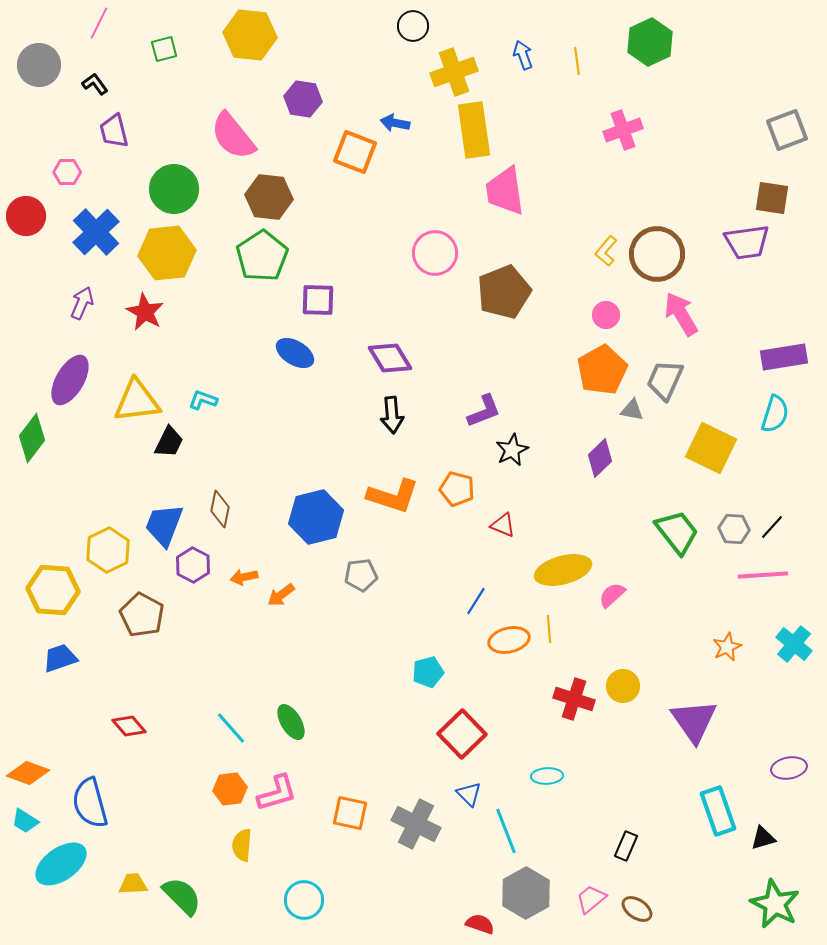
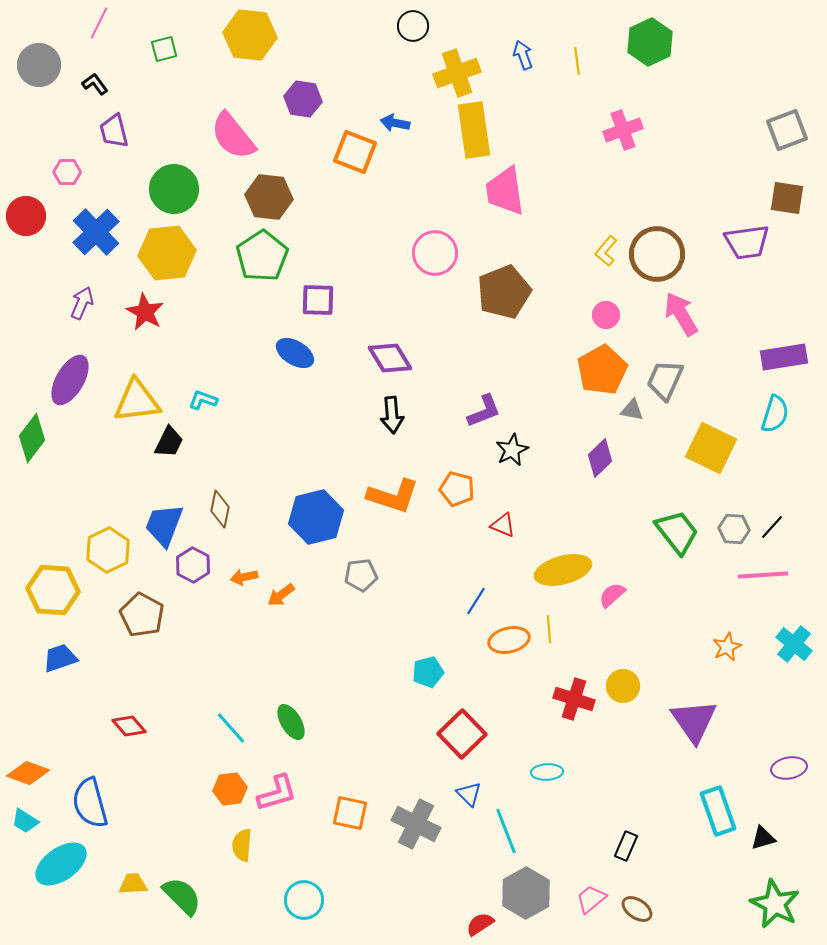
yellow cross at (454, 72): moved 3 px right, 1 px down
brown square at (772, 198): moved 15 px right
cyan ellipse at (547, 776): moved 4 px up
red semicircle at (480, 924): rotated 52 degrees counterclockwise
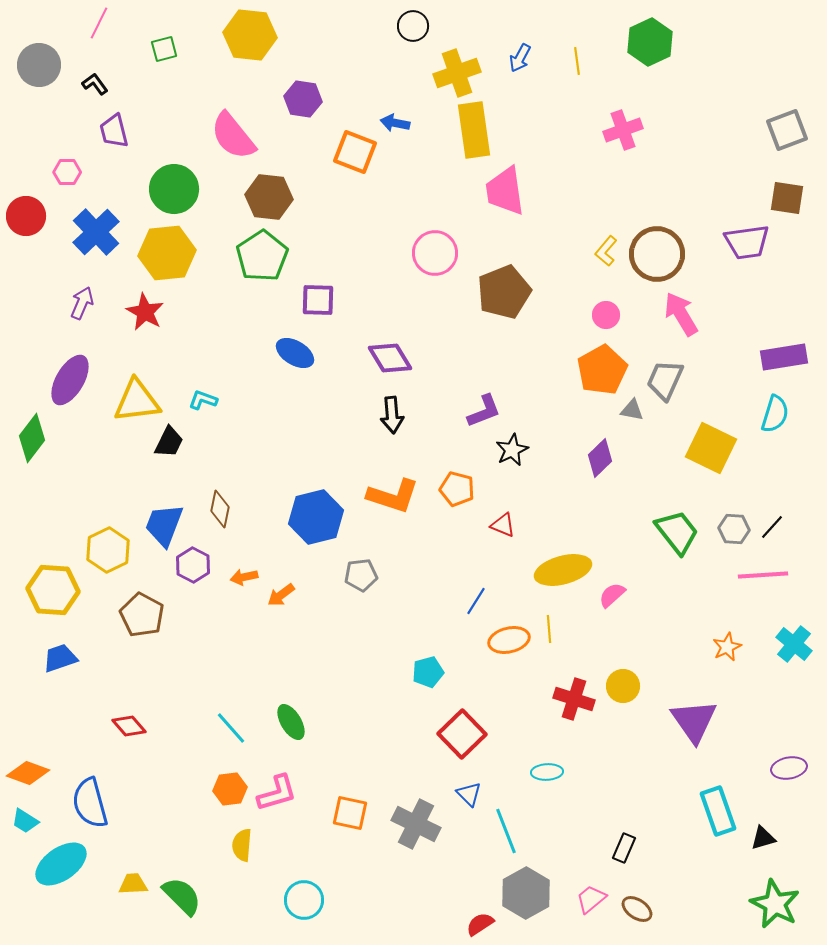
blue arrow at (523, 55): moved 3 px left, 3 px down; rotated 132 degrees counterclockwise
black rectangle at (626, 846): moved 2 px left, 2 px down
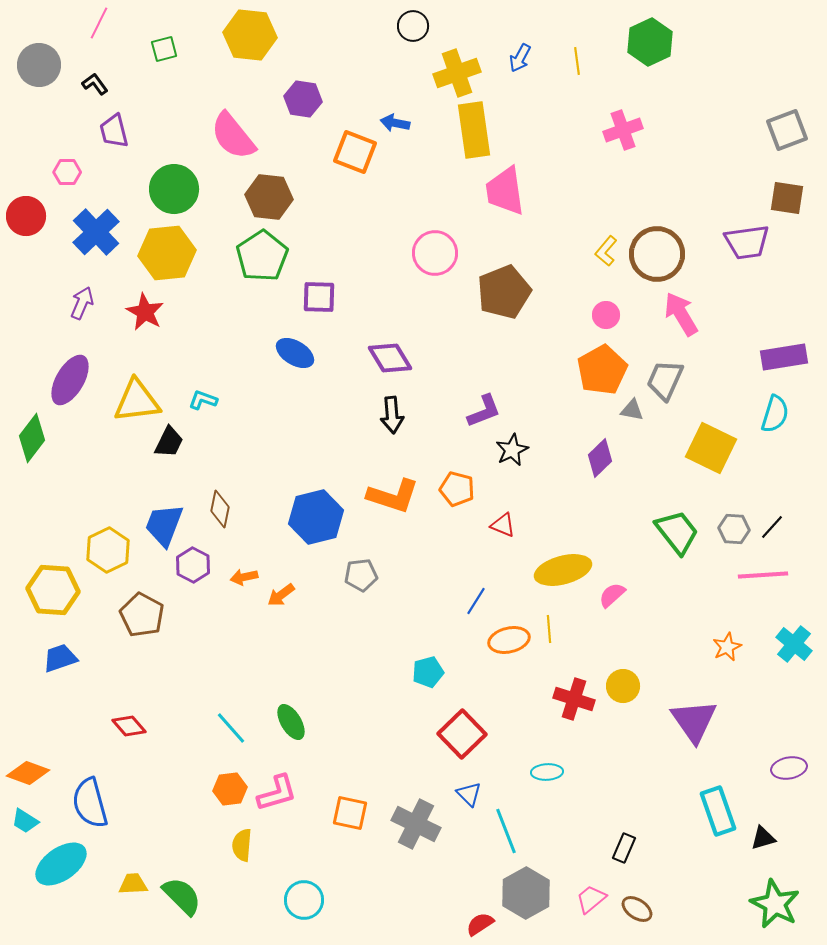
purple square at (318, 300): moved 1 px right, 3 px up
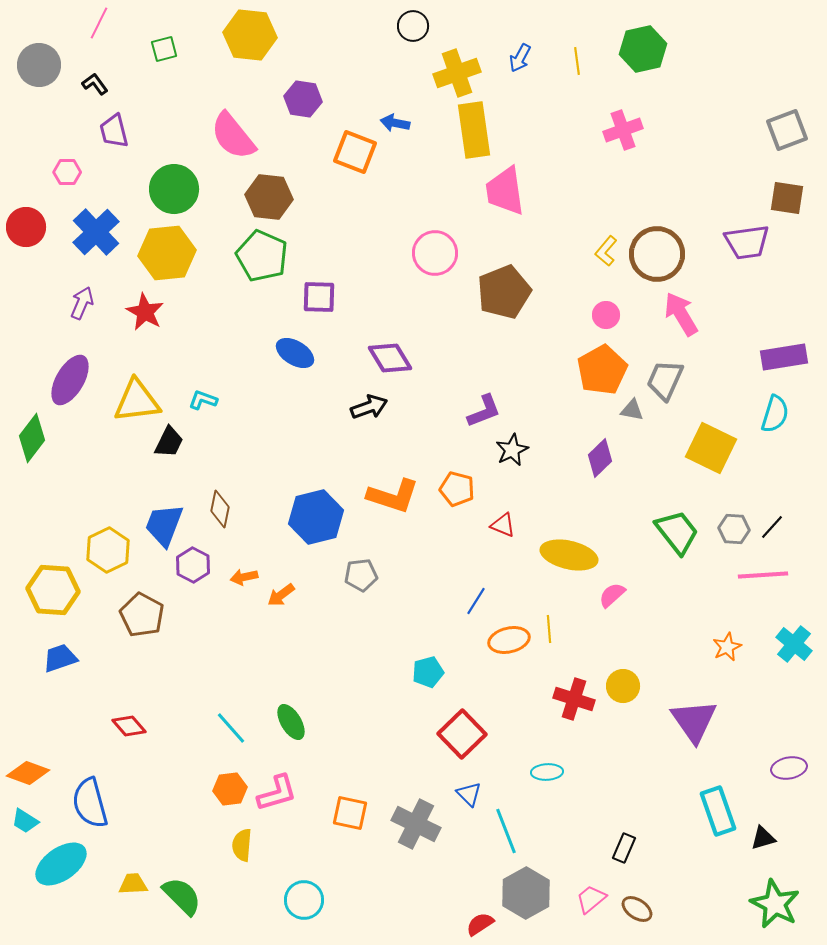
green hexagon at (650, 42): moved 7 px left, 7 px down; rotated 12 degrees clockwise
red circle at (26, 216): moved 11 px down
green pentagon at (262, 256): rotated 15 degrees counterclockwise
black arrow at (392, 415): moved 23 px left, 8 px up; rotated 105 degrees counterclockwise
yellow ellipse at (563, 570): moved 6 px right, 15 px up; rotated 28 degrees clockwise
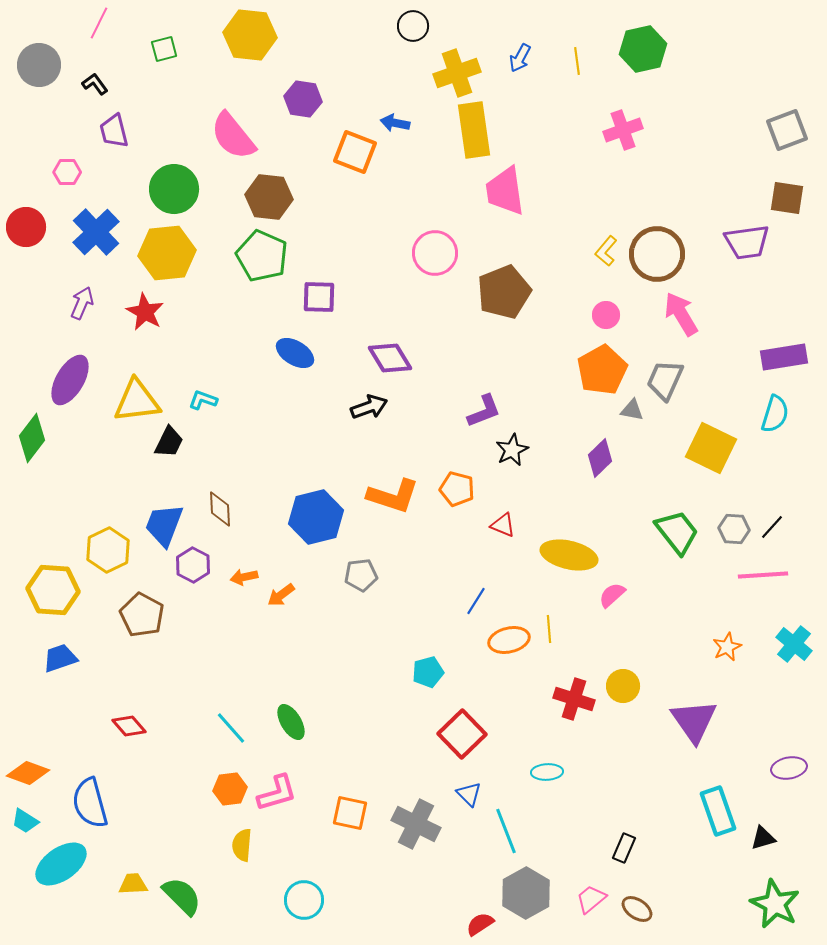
brown diamond at (220, 509): rotated 15 degrees counterclockwise
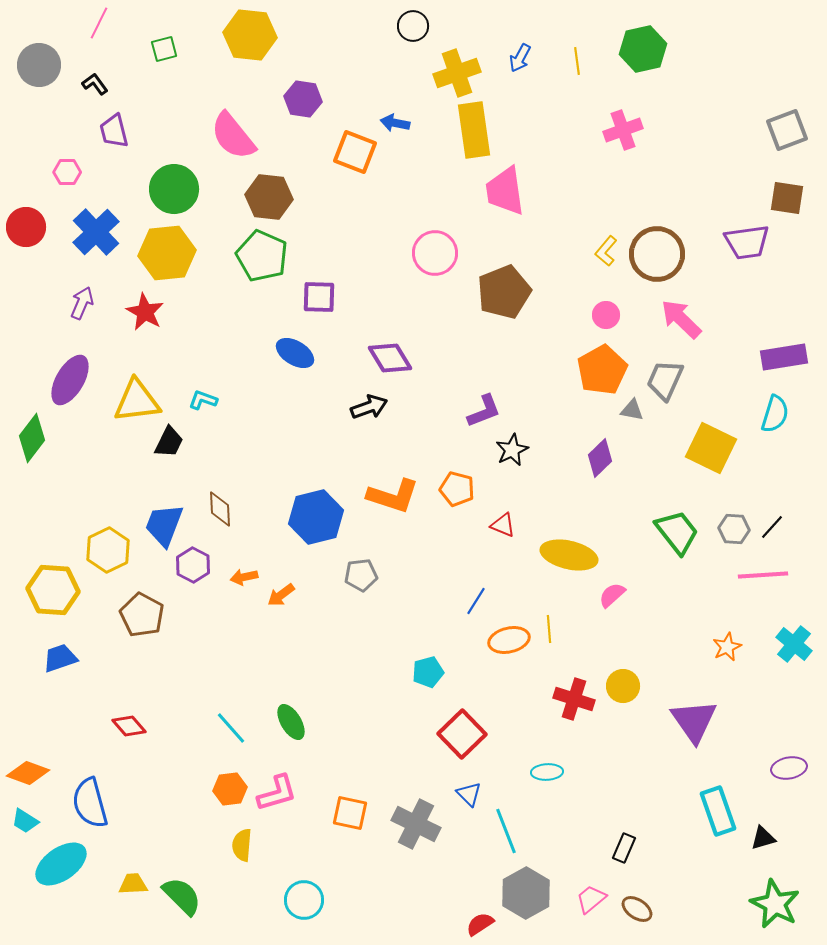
pink arrow at (681, 314): moved 5 px down; rotated 15 degrees counterclockwise
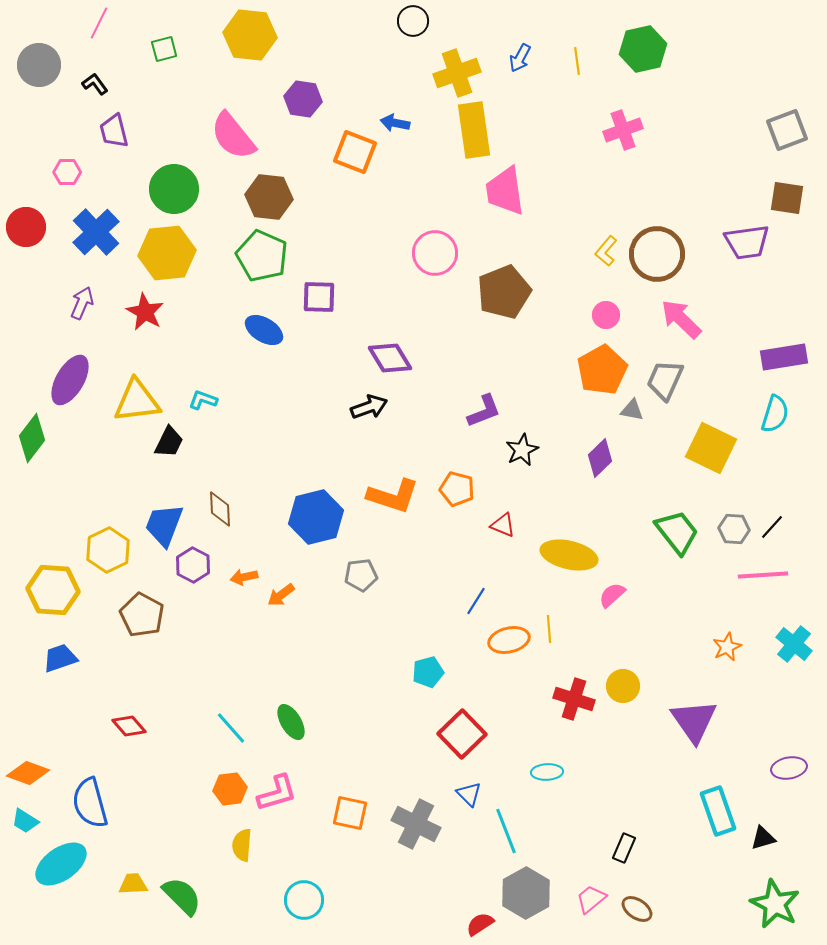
black circle at (413, 26): moved 5 px up
blue ellipse at (295, 353): moved 31 px left, 23 px up
black star at (512, 450): moved 10 px right
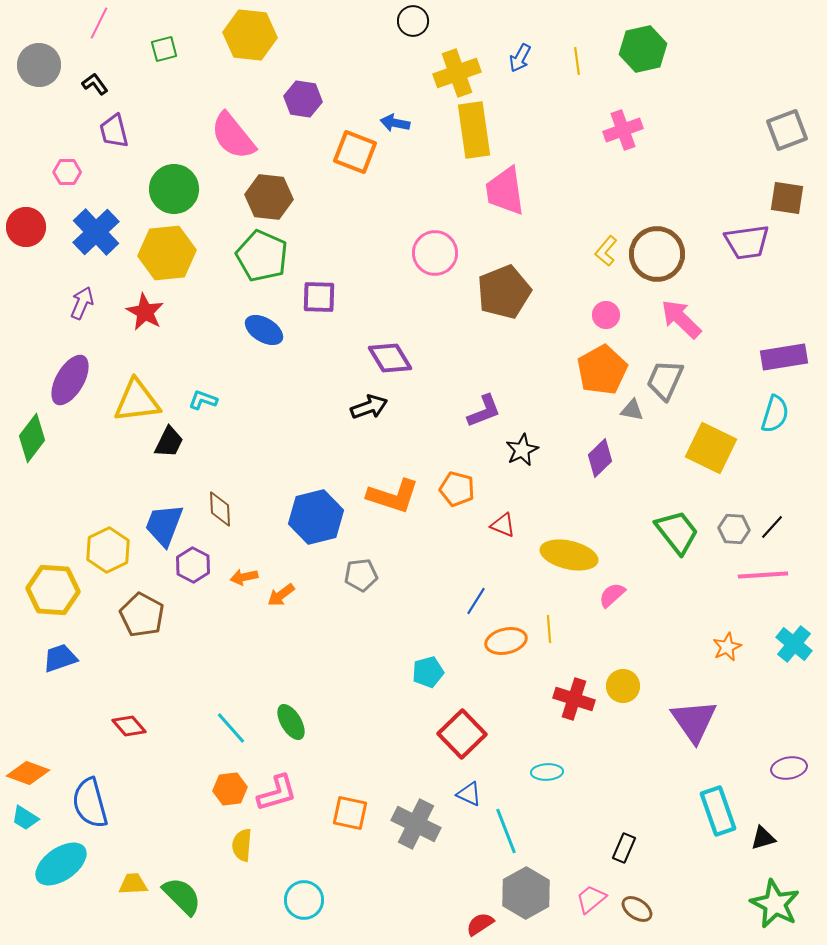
orange ellipse at (509, 640): moved 3 px left, 1 px down
blue triangle at (469, 794): rotated 20 degrees counterclockwise
cyan trapezoid at (25, 821): moved 3 px up
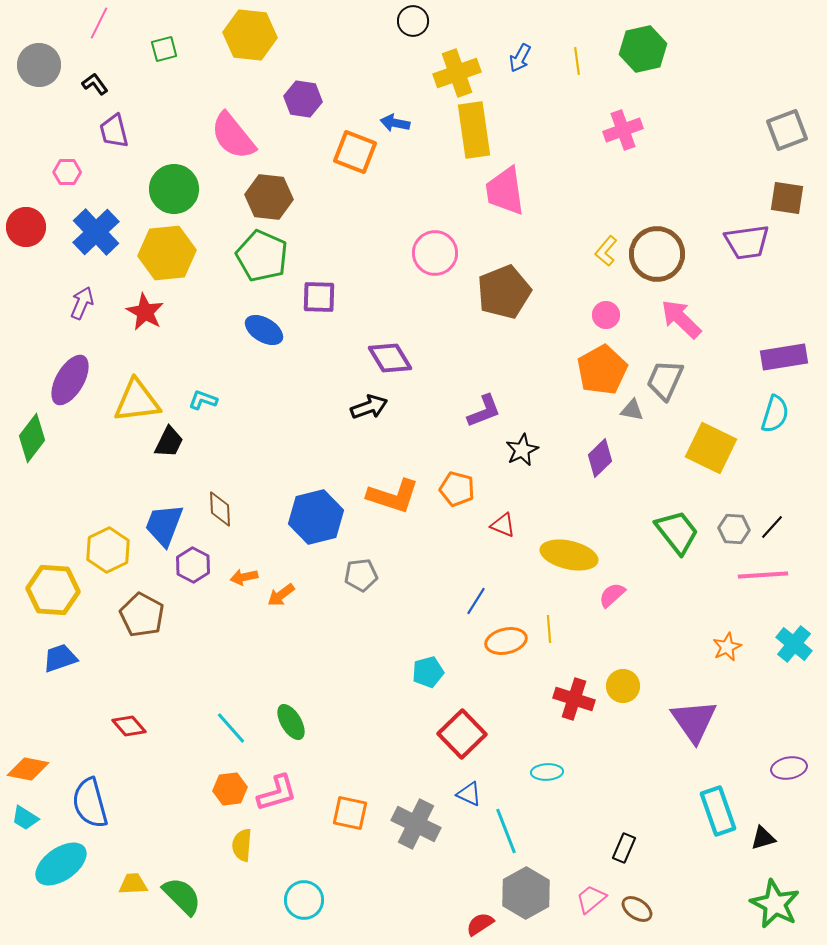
orange diamond at (28, 773): moved 4 px up; rotated 9 degrees counterclockwise
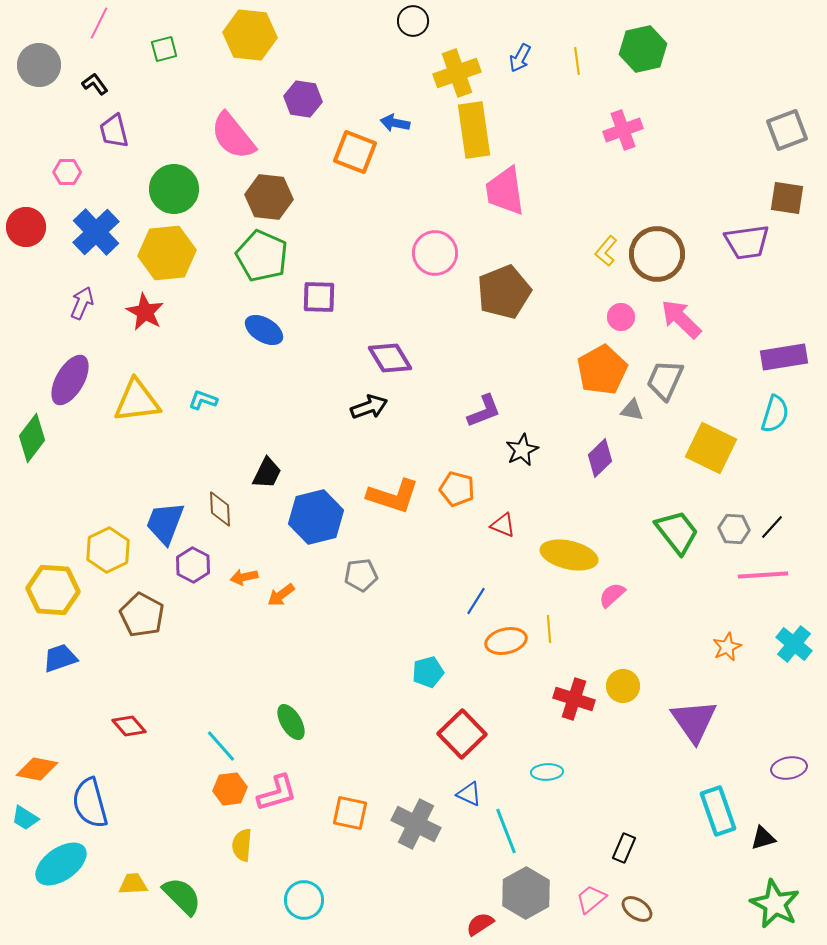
pink circle at (606, 315): moved 15 px right, 2 px down
black trapezoid at (169, 442): moved 98 px right, 31 px down
blue trapezoid at (164, 525): moved 1 px right, 2 px up
cyan line at (231, 728): moved 10 px left, 18 px down
orange diamond at (28, 769): moved 9 px right
